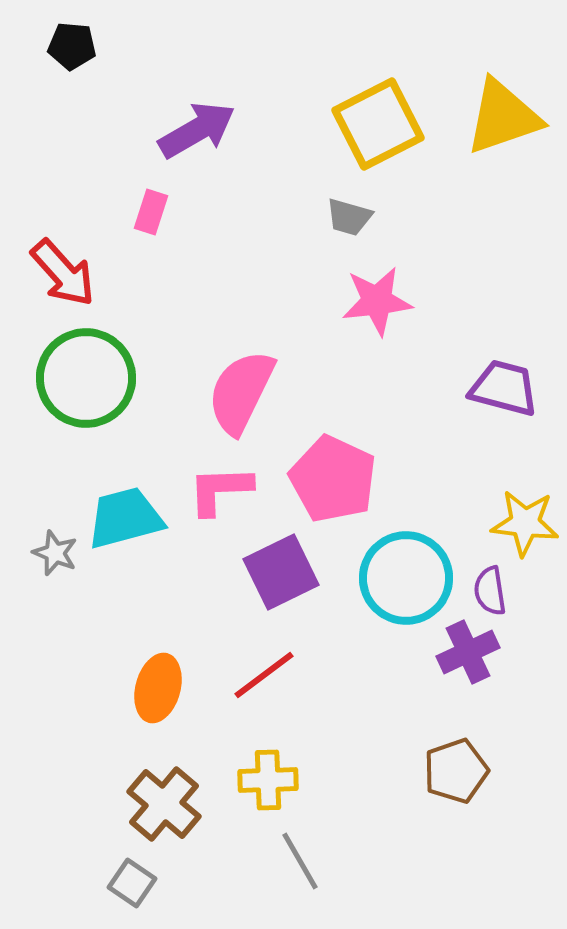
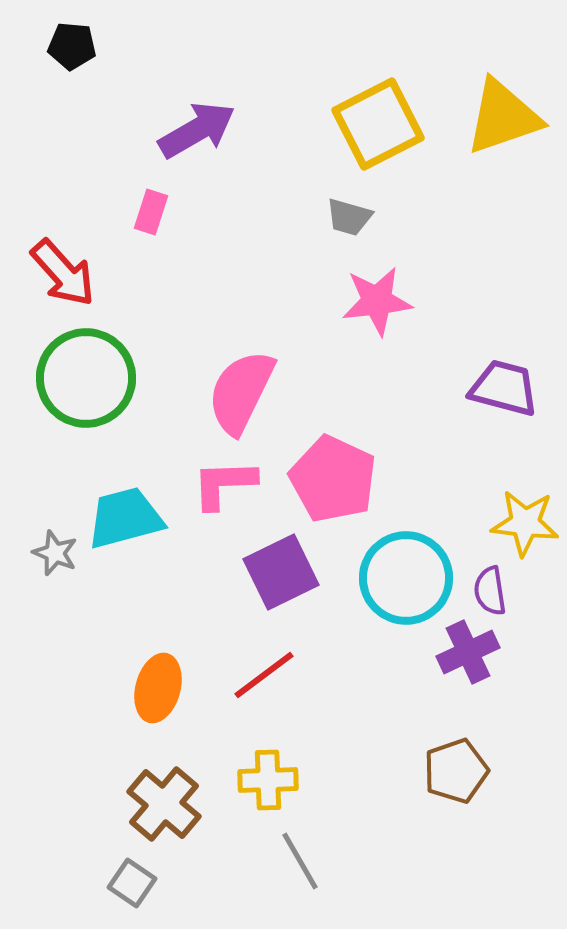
pink L-shape: moved 4 px right, 6 px up
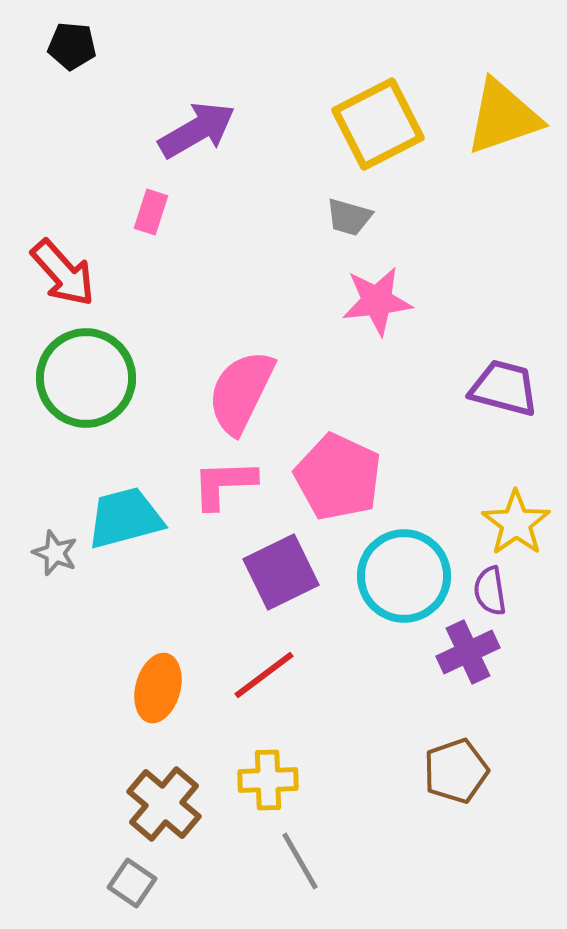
pink pentagon: moved 5 px right, 2 px up
yellow star: moved 9 px left; rotated 30 degrees clockwise
cyan circle: moved 2 px left, 2 px up
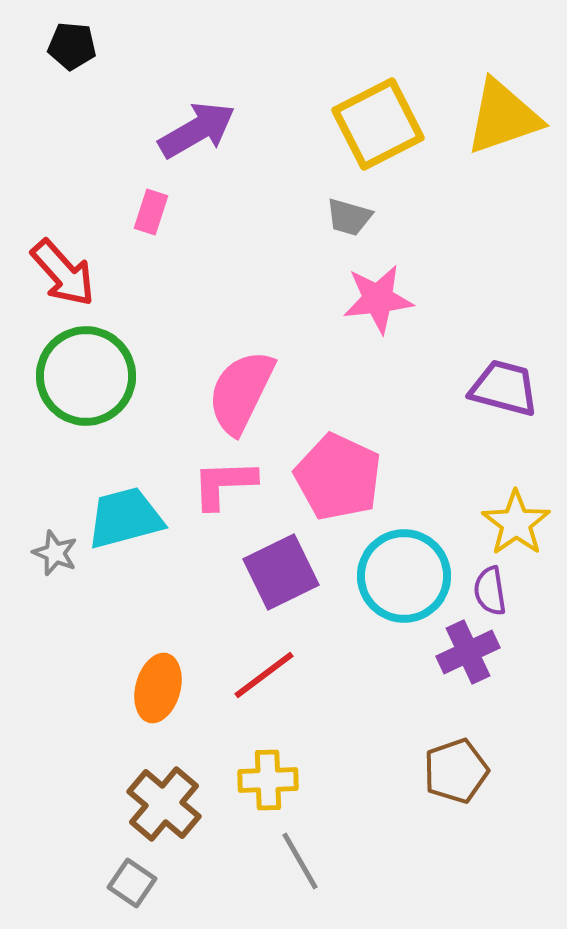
pink star: moved 1 px right, 2 px up
green circle: moved 2 px up
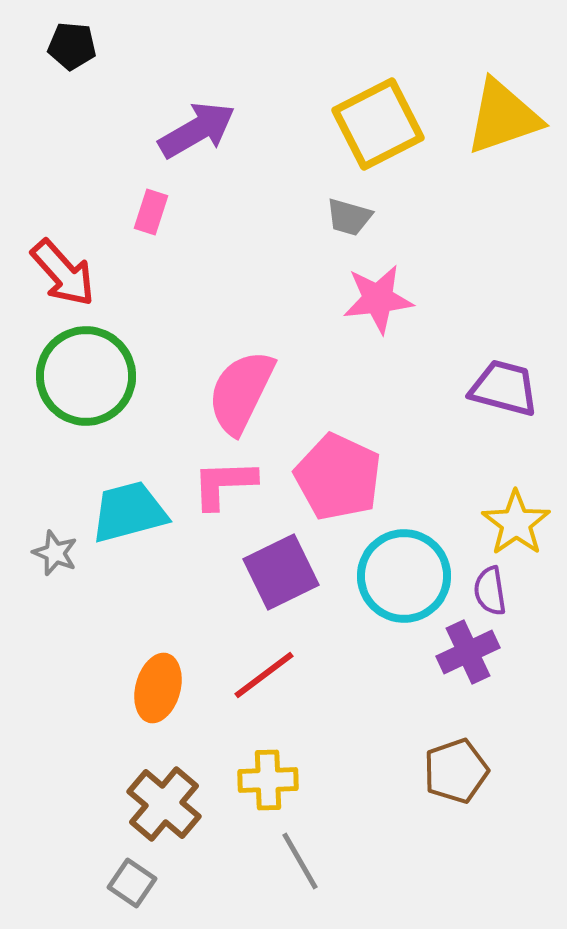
cyan trapezoid: moved 4 px right, 6 px up
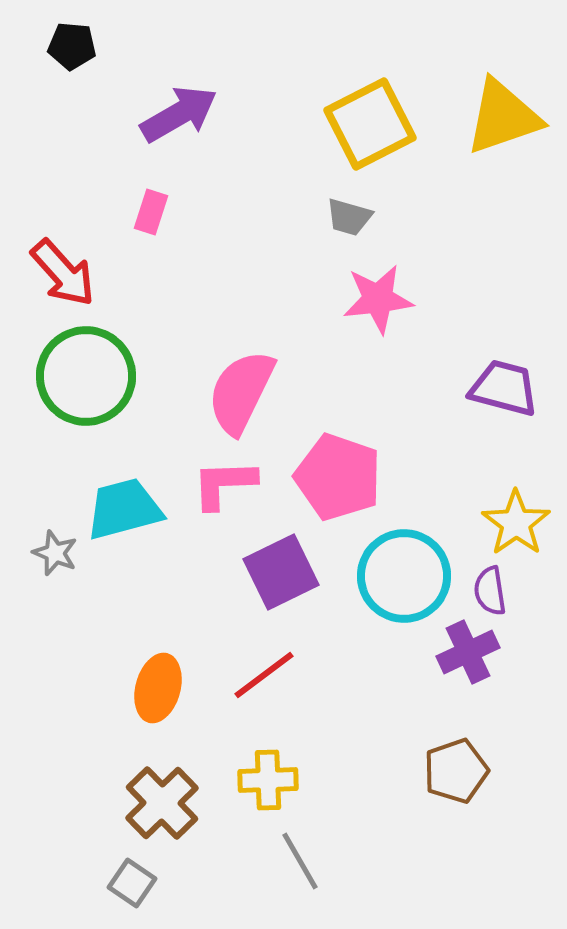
yellow square: moved 8 px left
purple arrow: moved 18 px left, 16 px up
pink pentagon: rotated 6 degrees counterclockwise
cyan trapezoid: moved 5 px left, 3 px up
brown cross: moved 2 px left, 1 px up; rotated 6 degrees clockwise
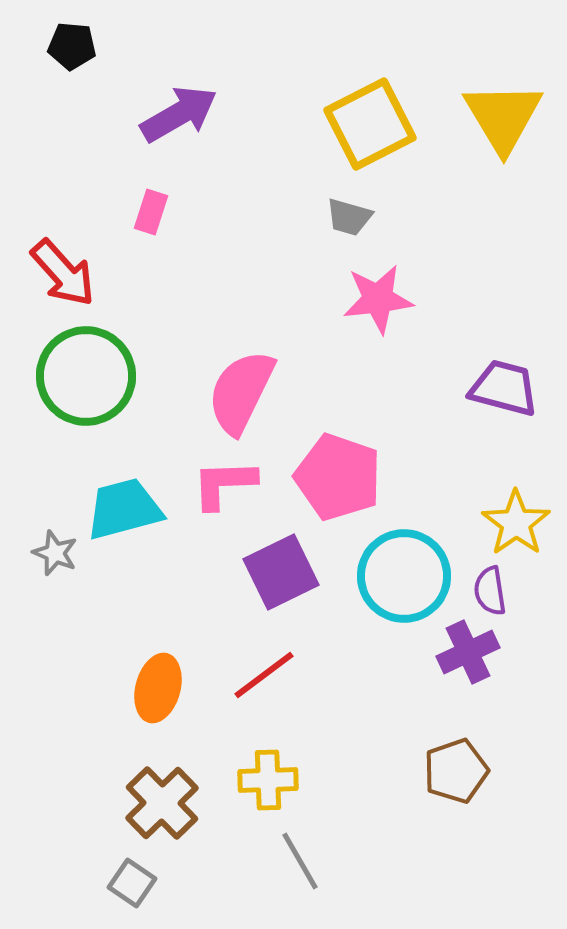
yellow triangle: rotated 42 degrees counterclockwise
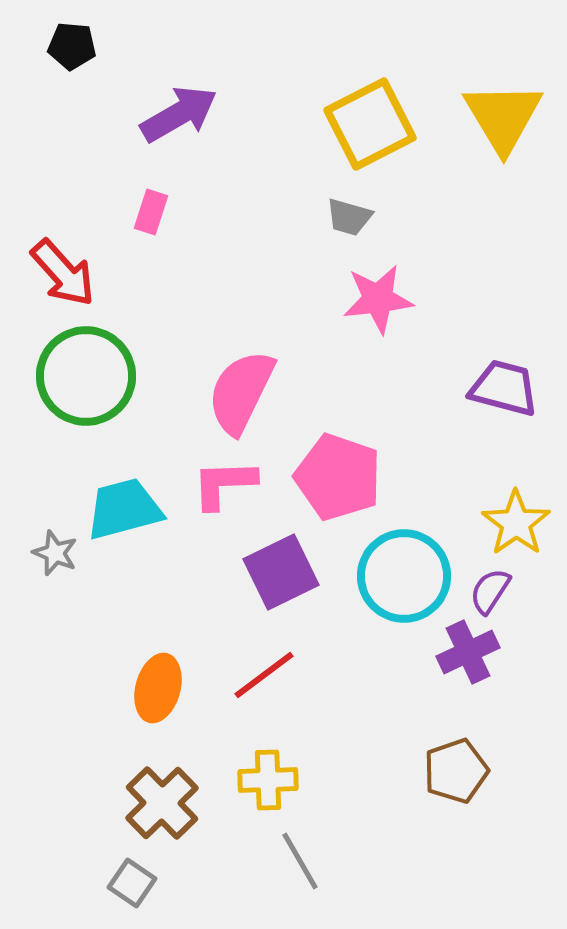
purple semicircle: rotated 42 degrees clockwise
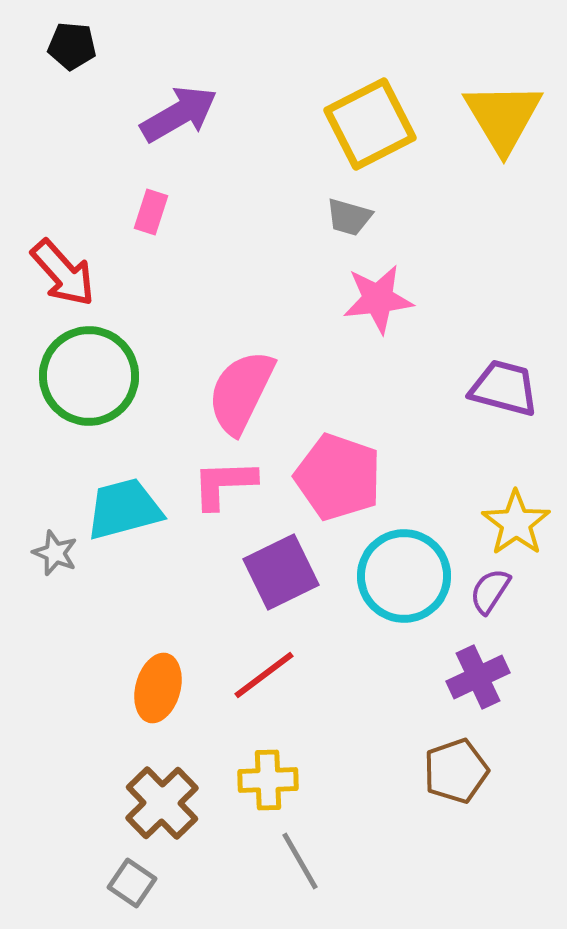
green circle: moved 3 px right
purple cross: moved 10 px right, 25 px down
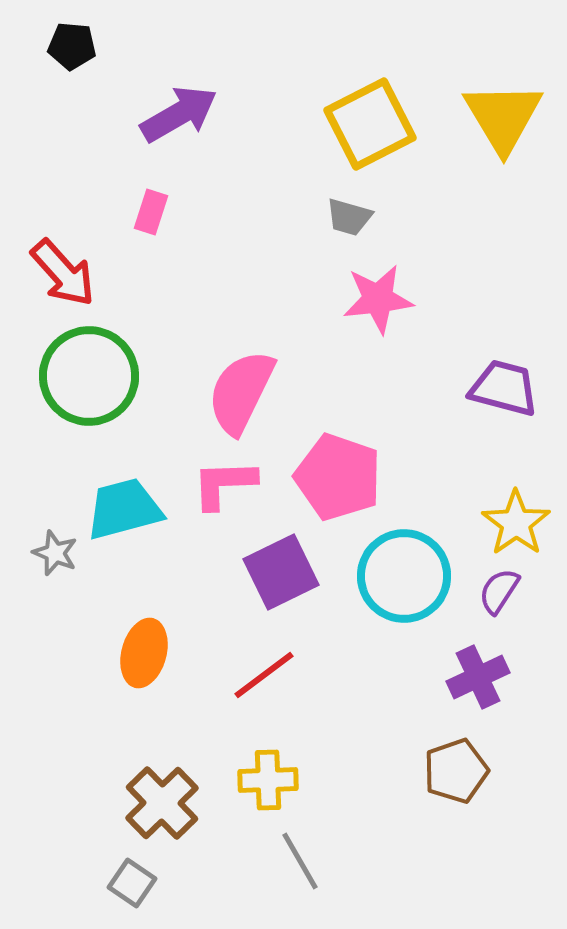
purple semicircle: moved 9 px right
orange ellipse: moved 14 px left, 35 px up
